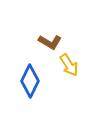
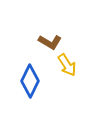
yellow arrow: moved 2 px left
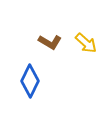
yellow arrow: moved 19 px right, 22 px up; rotated 15 degrees counterclockwise
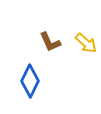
brown L-shape: rotated 35 degrees clockwise
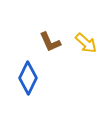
blue diamond: moved 2 px left, 3 px up
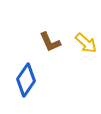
blue diamond: moved 2 px left, 2 px down; rotated 8 degrees clockwise
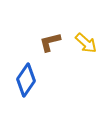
brown L-shape: rotated 100 degrees clockwise
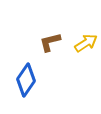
yellow arrow: rotated 75 degrees counterclockwise
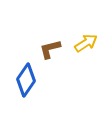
brown L-shape: moved 7 px down
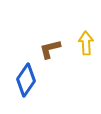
yellow arrow: rotated 60 degrees counterclockwise
